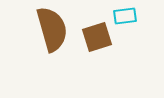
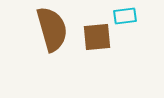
brown square: rotated 12 degrees clockwise
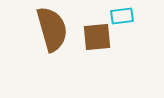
cyan rectangle: moved 3 px left
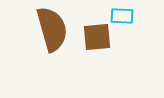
cyan rectangle: rotated 10 degrees clockwise
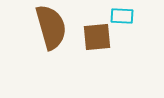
brown semicircle: moved 1 px left, 2 px up
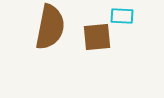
brown semicircle: moved 1 px left; rotated 27 degrees clockwise
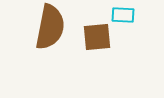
cyan rectangle: moved 1 px right, 1 px up
